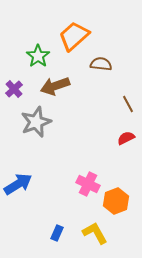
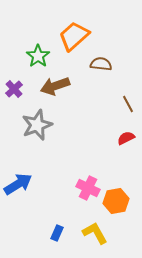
gray star: moved 1 px right, 3 px down
pink cross: moved 4 px down
orange hexagon: rotated 10 degrees clockwise
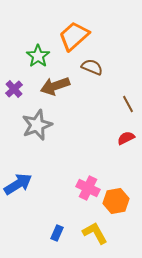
brown semicircle: moved 9 px left, 3 px down; rotated 15 degrees clockwise
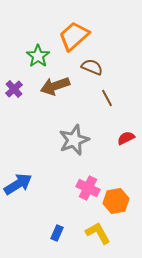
brown line: moved 21 px left, 6 px up
gray star: moved 37 px right, 15 px down
yellow L-shape: moved 3 px right
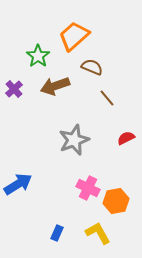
brown line: rotated 12 degrees counterclockwise
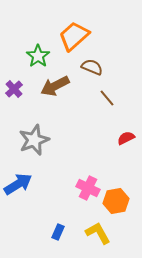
brown arrow: rotated 8 degrees counterclockwise
gray star: moved 40 px left
blue rectangle: moved 1 px right, 1 px up
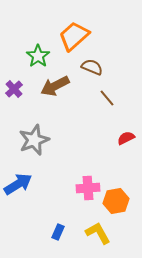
pink cross: rotated 30 degrees counterclockwise
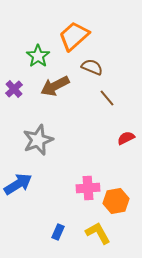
gray star: moved 4 px right
